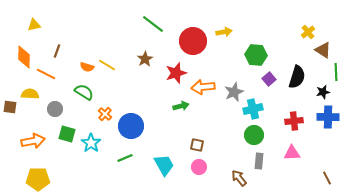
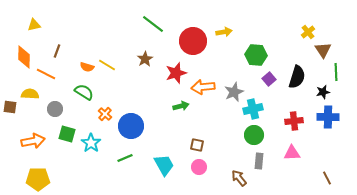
brown triangle at (323, 50): rotated 24 degrees clockwise
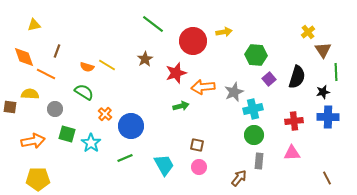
orange diamond at (24, 57): rotated 20 degrees counterclockwise
brown arrow at (239, 178): rotated 78 degrees clockwise
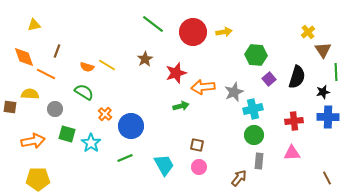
red circle at (193, 41): moved 9 px up
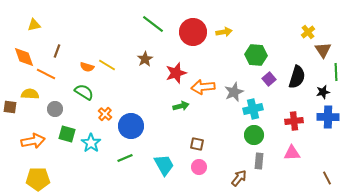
brown square at (197, 145): moved 1 px up
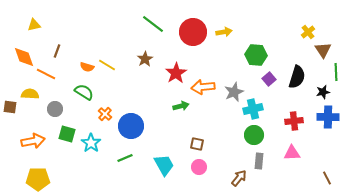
red star at (176, 73): rotated 15 degrees counterclockwise
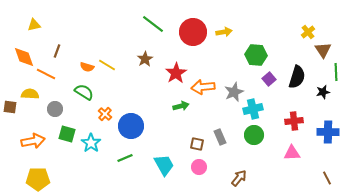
blue cross at (328, 117): moved 15 px down
gray rectangle at (259, 161): moved 39 px left, 24 px up; rotated 28 degrees counterclockwise
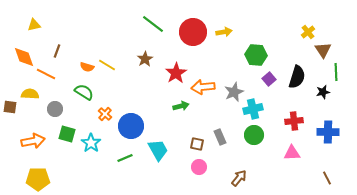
cyan trapezoid at (164, 165): moved 6 px left, 15 px up
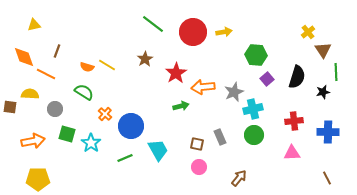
purple square at (269, 79): moved 2 px left
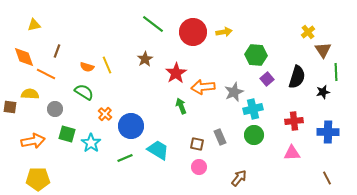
yellow line at (107, 65): rotated 36 degrees clockwise
green arrow at (181, 106): rotated 98 degrees counterclockwise
cyan trapezoid at (158, 150): rotated 30 degrees counterclockwise
